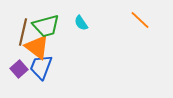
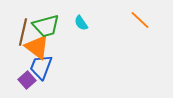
purple square: moved 8 px right, 11 px down
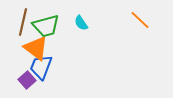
brown line: moved 10 px up
orange triangle: moved 1 px left, 1 px down
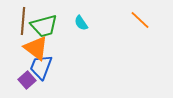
brown line: moved 1 px up; rotated 8 degrees counterclockwise
green trapezoid: moved 2 px left
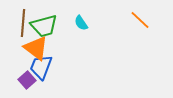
brown line: moved 2 px down
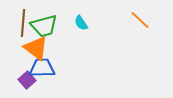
blue trapezoid: moved 1 px right, 1 px down; rotated 68 degrees clockwise
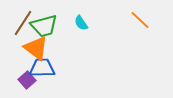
brown line: rotated 28 degrees clockwise
